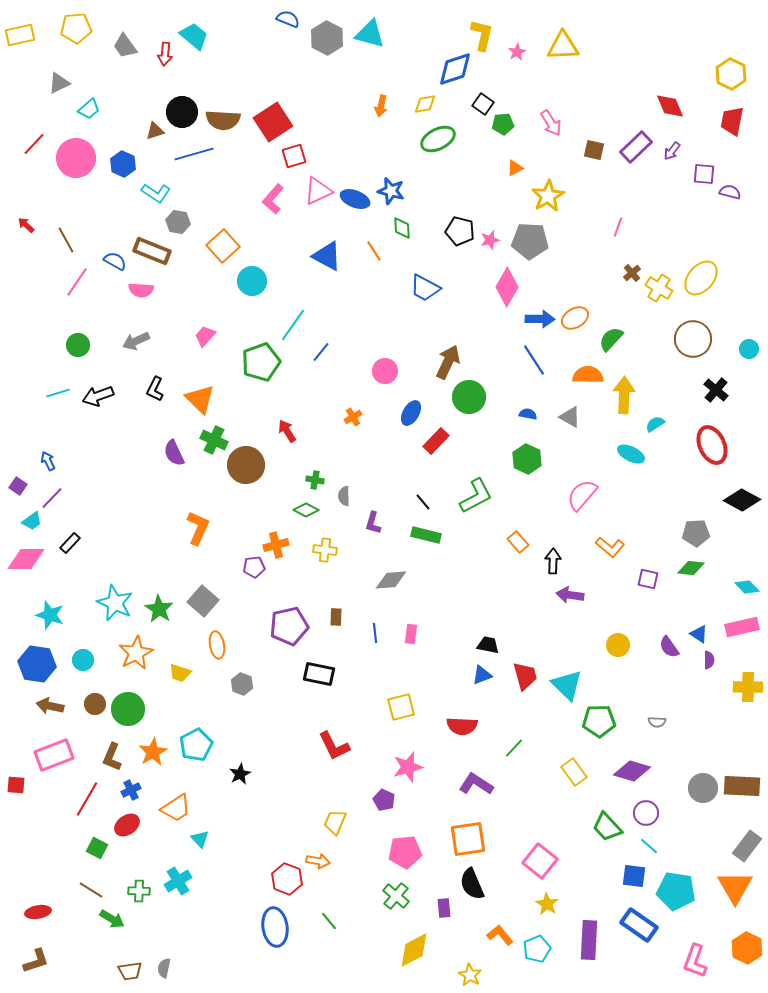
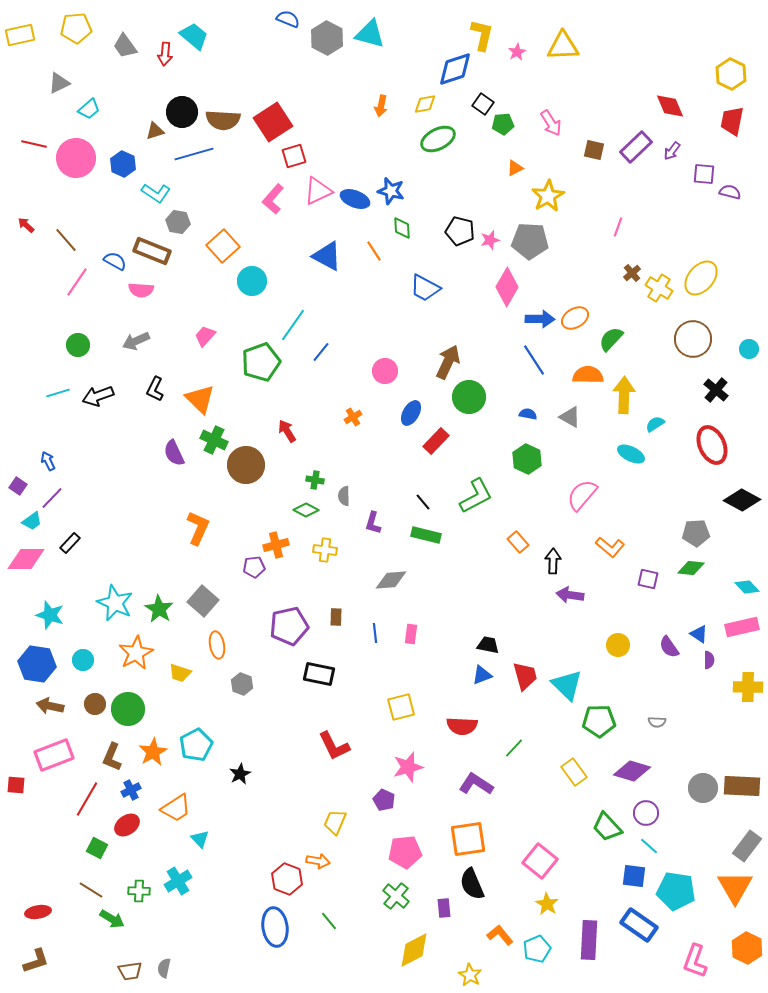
red line at (34, 144): rotated 60 degrees clockwise
brown line at (66, 240): rotated 12 degrees counterclockwise
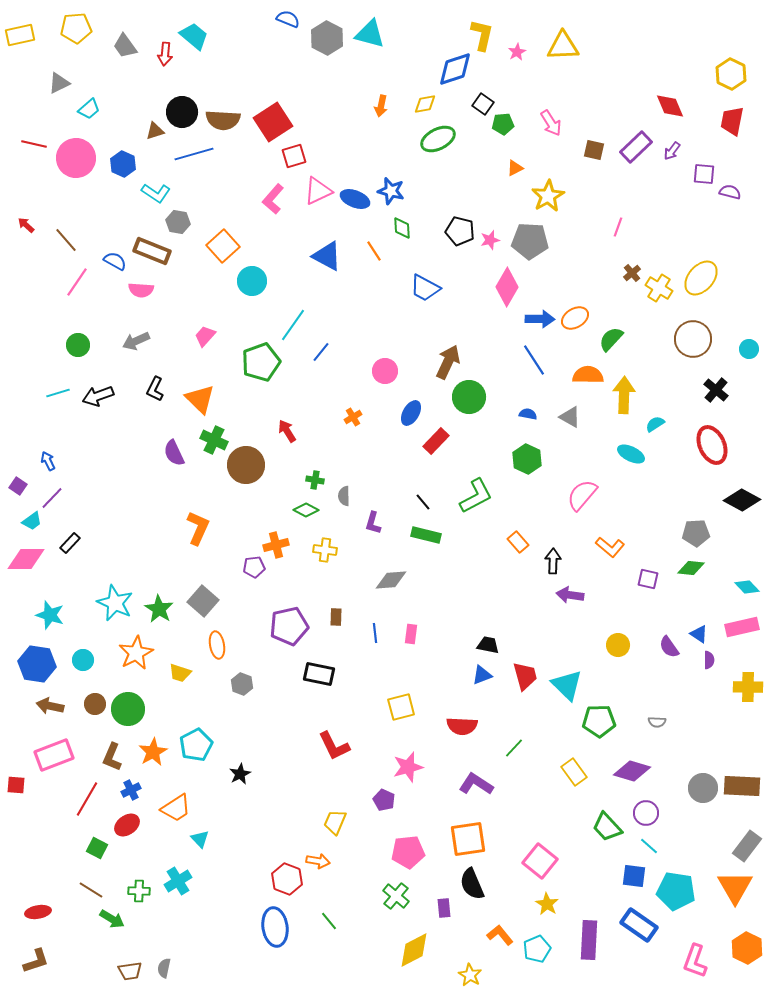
pink pentagon at (405, 852): moved 3 px right
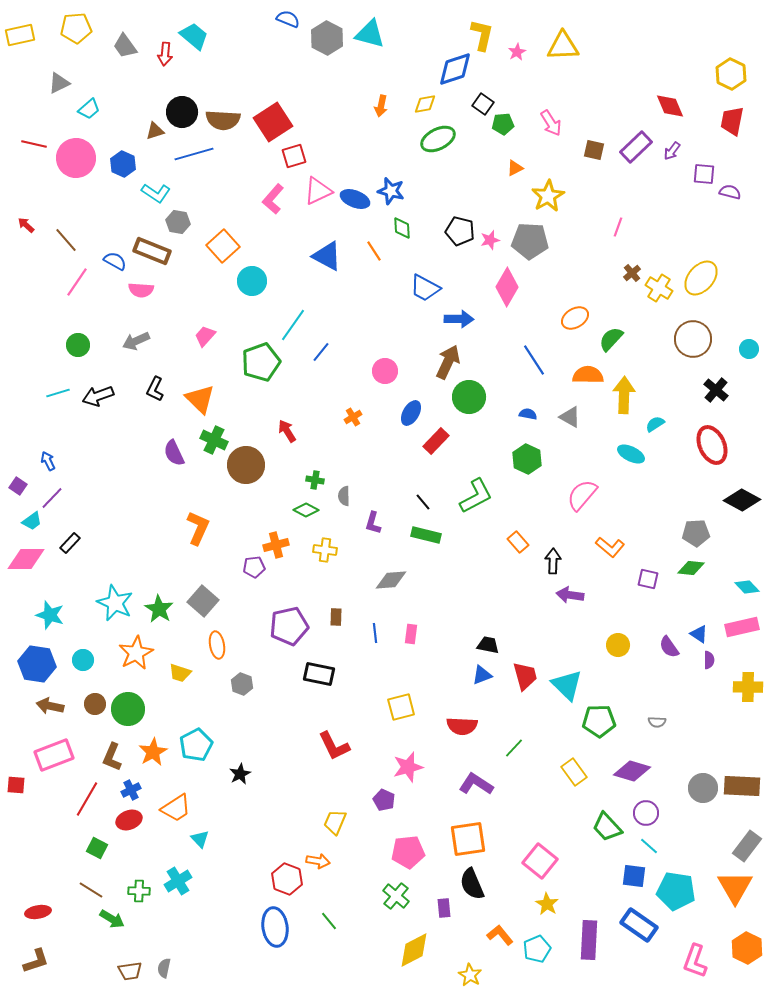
blue arrow at (540, 319): moved 81 px left
red ellipse at (127, 825): moved 2 px right, 5 px up; rotated 15 degrees clockwise
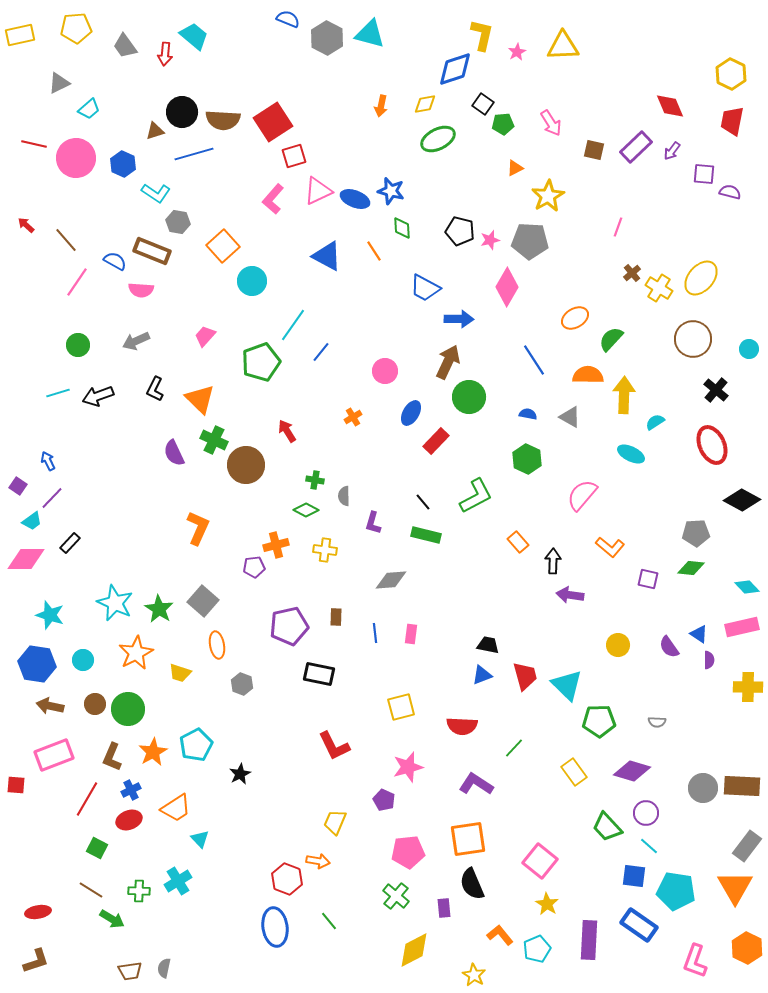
cyan semicircle at (655, 424): moved 2 px up
yellow star at (470, 975): moved 4 px right
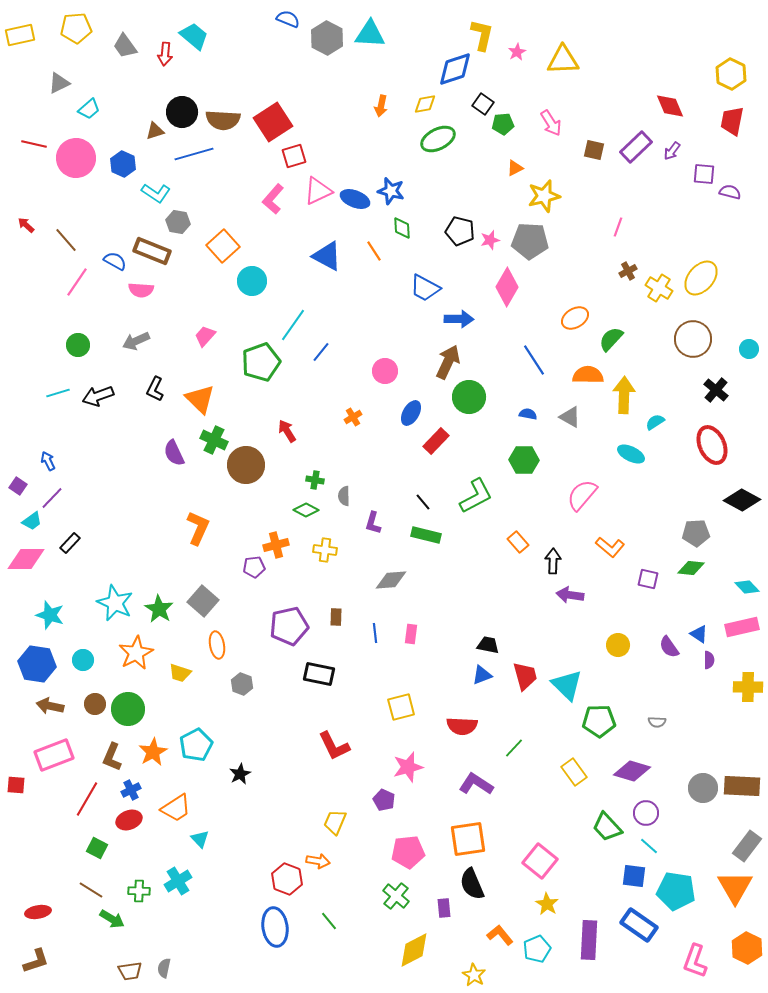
cyan triangle at (370, 34): rotated 12 degrees counterclockwise
yellow triangle at (563, 46): moved 14 px down
yellow star at (548, 196): moved 4 px left; rotated 16 degrees clockwise
brown cross at (632, 273): moved 4 px left, 2 px up; rotated 12 degrees clockwise
green hexagon at (527, 459): moved 3 px left, 1 px down; rotated 24 degrees counterclockwise
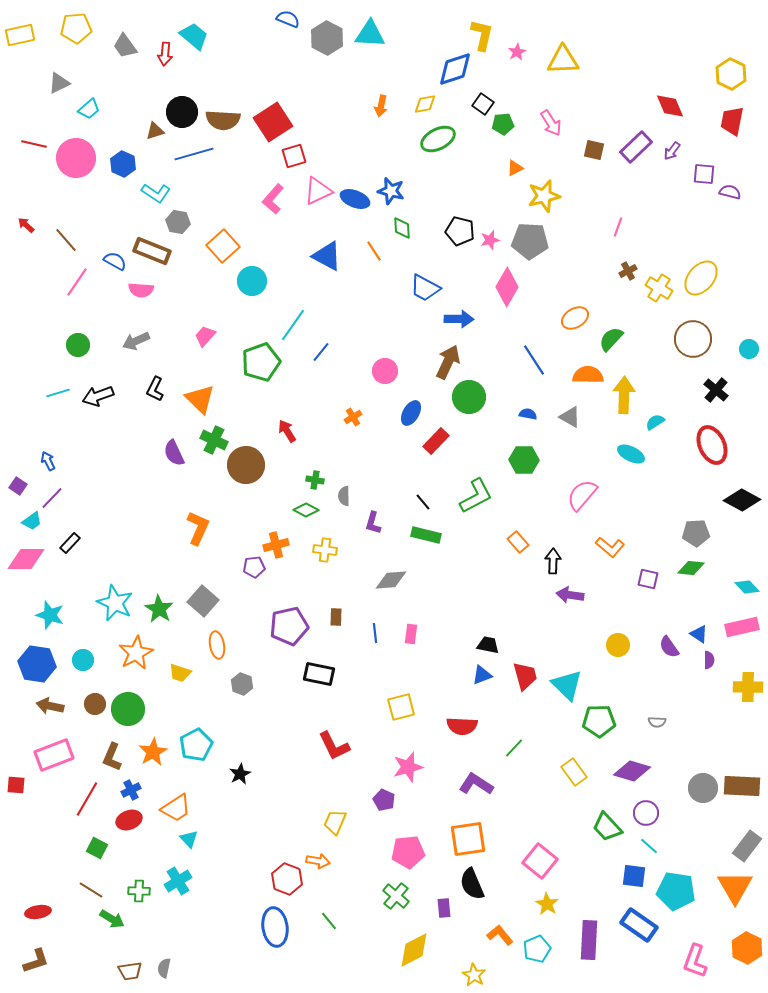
cyan triangle at (200, 839): moved 11 px left
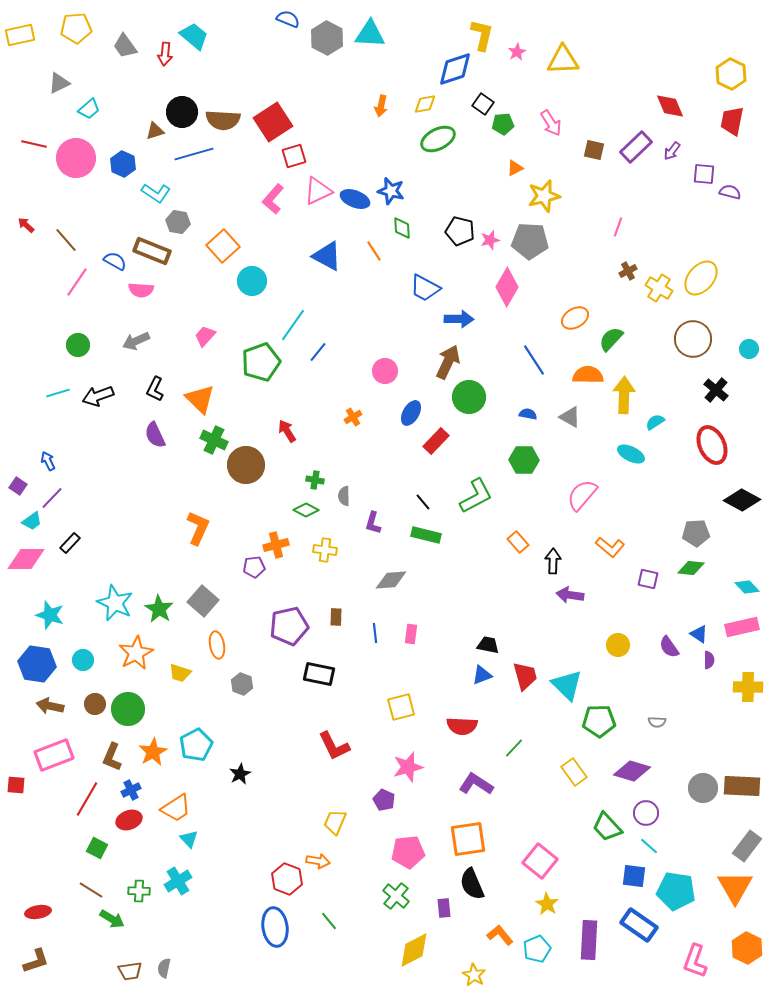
blue line at (321, 352): moved 3 px left
purple semicircle at (174, 453): moved 19 px left, 18 px up
